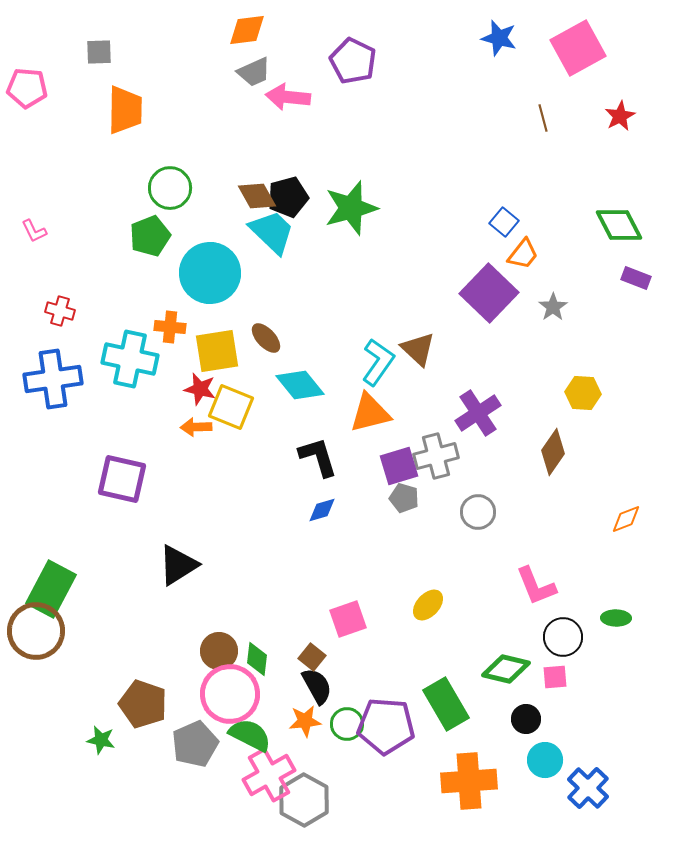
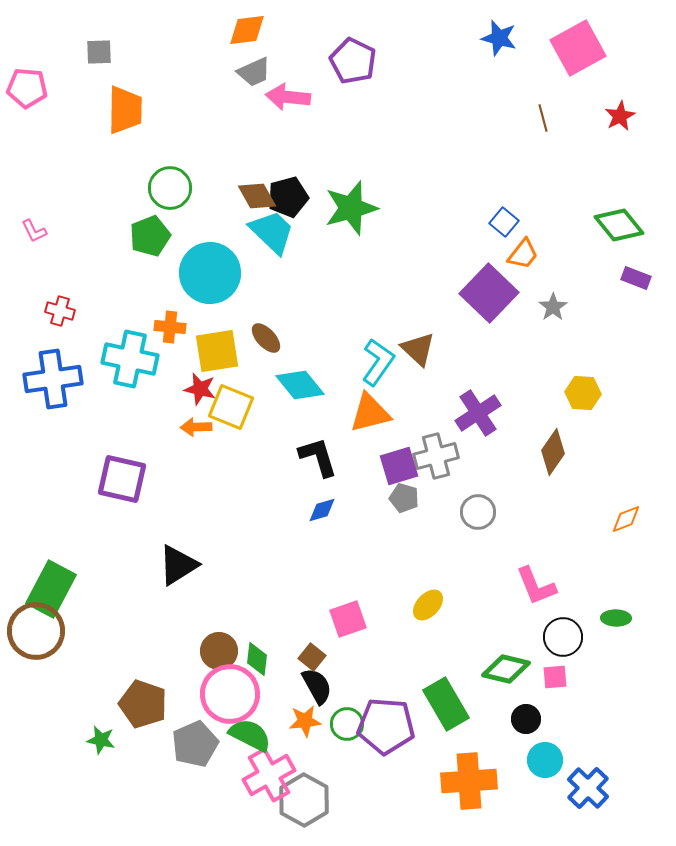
green diamond at (619, 225): rotated 12 degrees counterclockwise
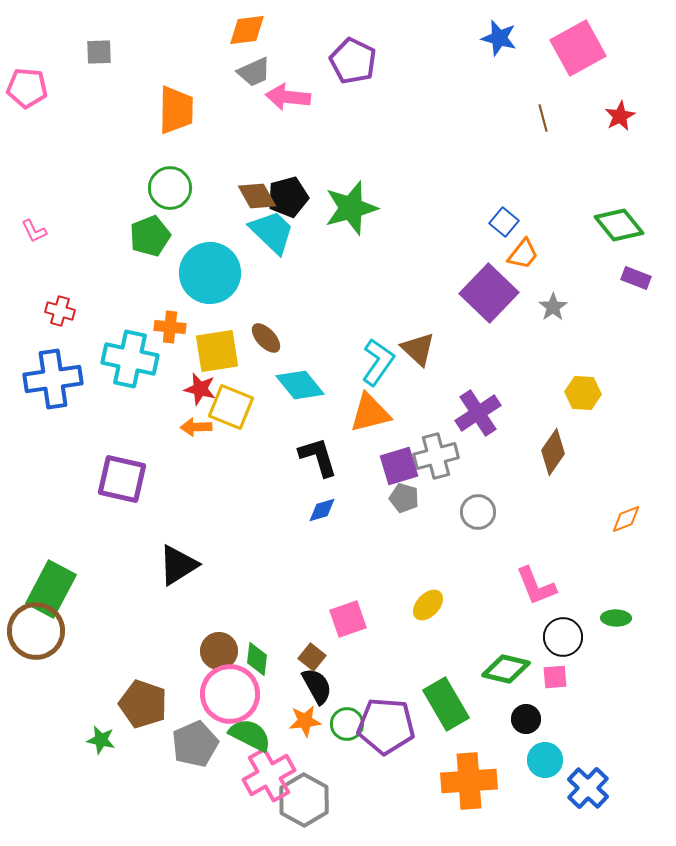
orange trapezoid at (125, 110): moved 51 px right
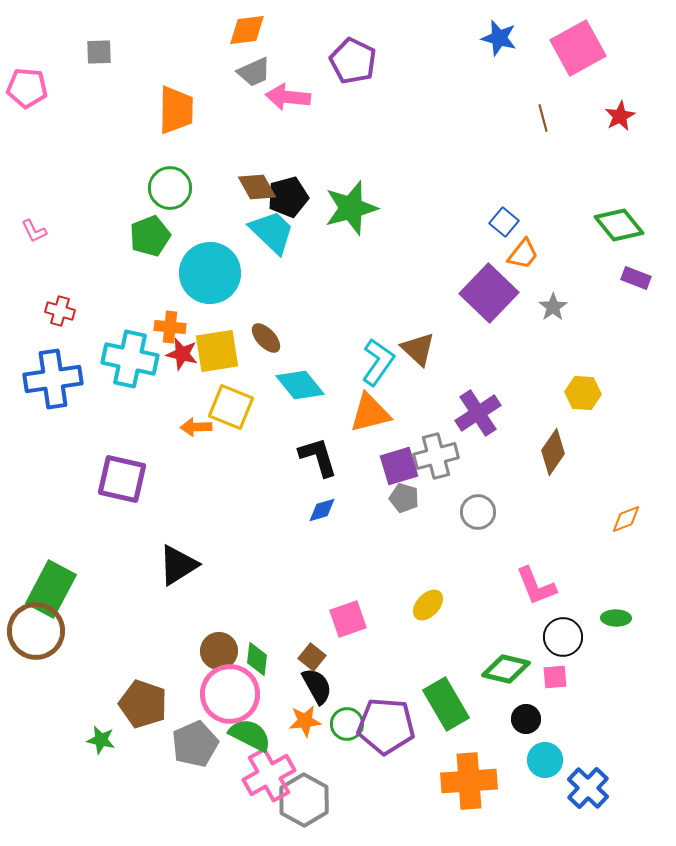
brown diamond at (257, 196): moved 9 px up
red star at (200, 389): moved 18 px left, 35 px up
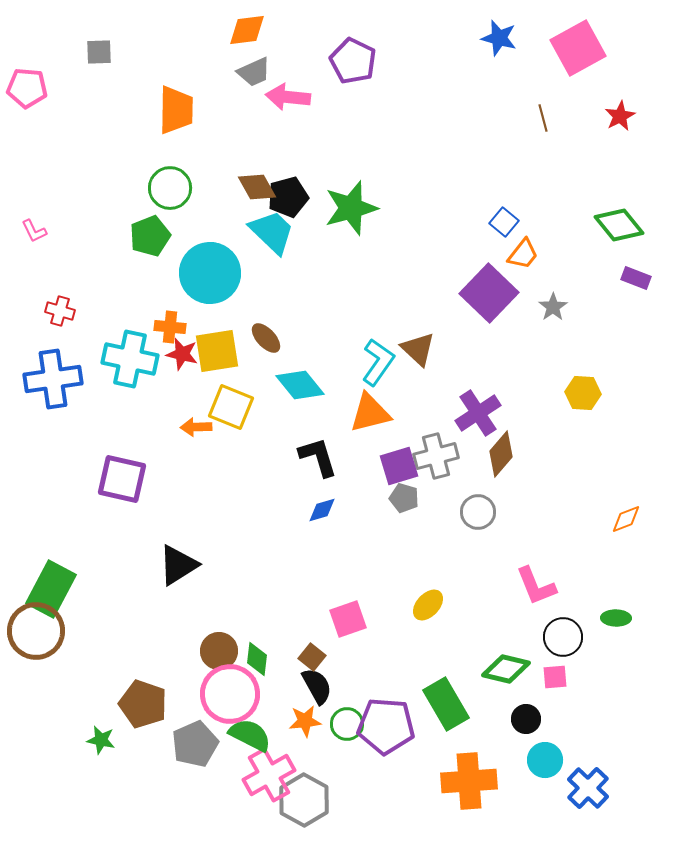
brown diamond at (553, 452): moved 52 px left, 2 px down; rotated 6 degrees clockwise
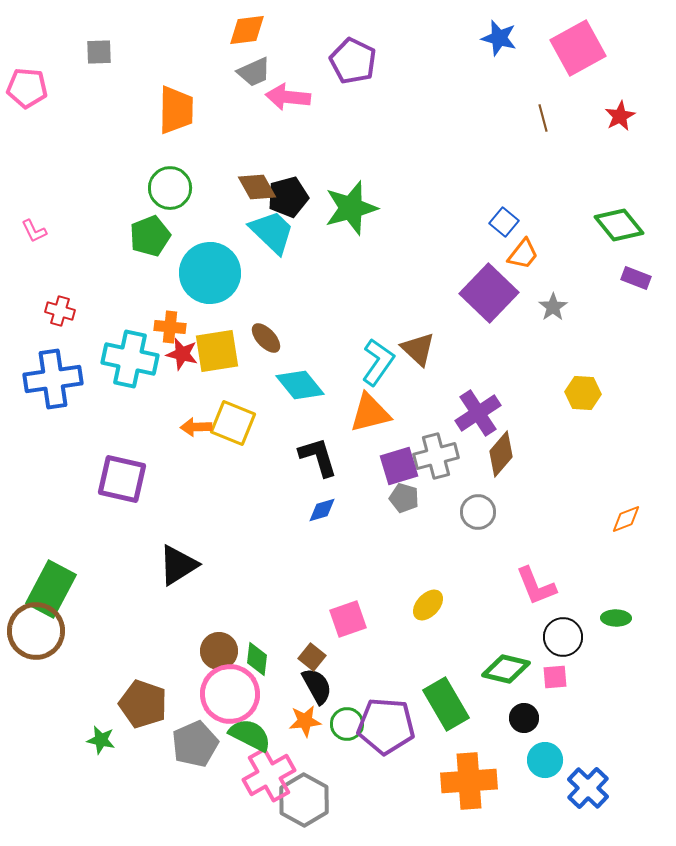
yellow square at (231, 407): moved 2 px right, 16 px down
black circle at (526, 719): moved 2 px left, 1 px up
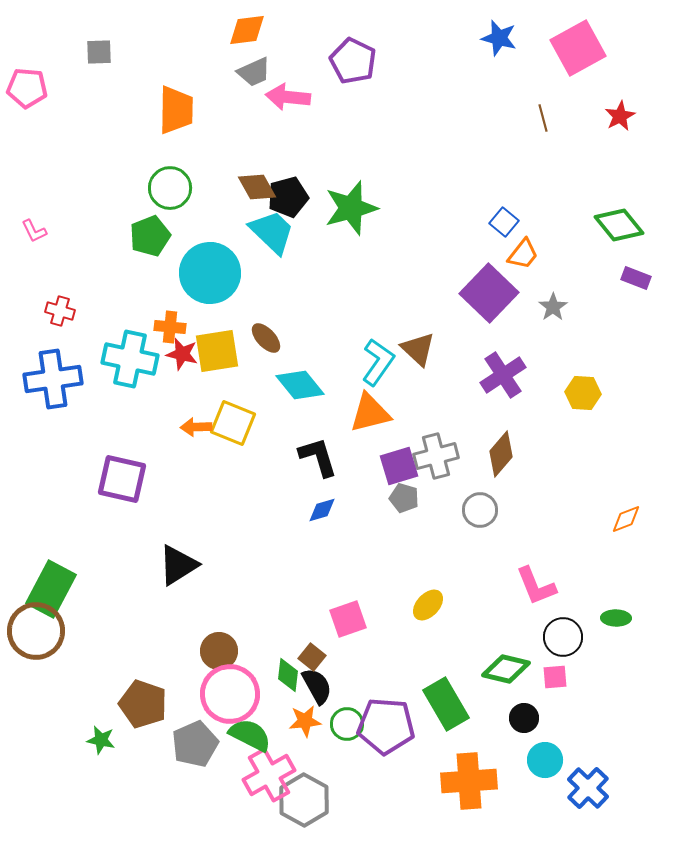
purple cross at (478, 413): moved 25 px right, 38 px up
gray circle at (478, 512): moved 2 px right, 2 px up
green diamond at (257, 659): moved 31 px right, 16 px down
